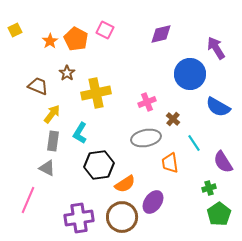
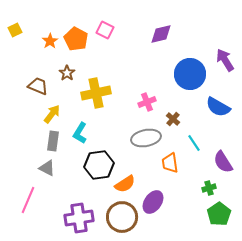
purple arrow: moved 9 px right, 12 px down
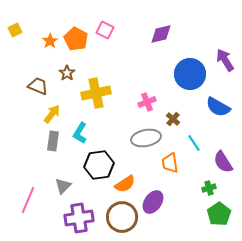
gray triangle: moved 16 px right, 18 px down; rotated 48 degrees clockwise
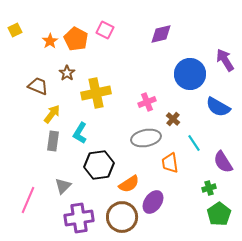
orange semicircle: moved 4 px right
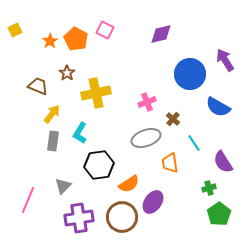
gray ellipse: rotated 8 degrees counterclockwise
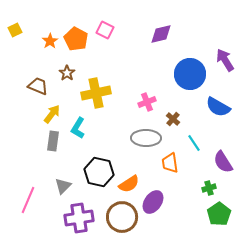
cyan L-shape: moved 2 px left, 5 px up
gray ellipse: rotated 20 degrees clockwise
black hexagon: moved 7 px down; rotated 20 degrees clockwise
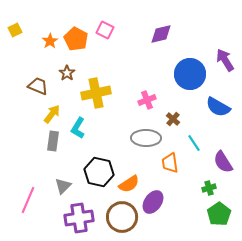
pink cross: moved 2 px up
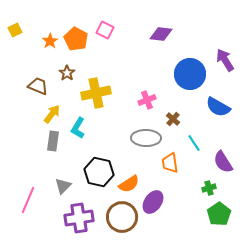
purple diamond: rotated 20 degrees clockwise
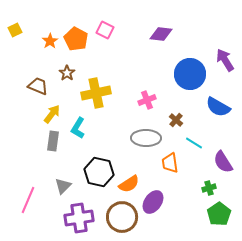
brown cross: moved 3 px right, 1 px down
cyan line: rotated 24 degrees counterclockwise
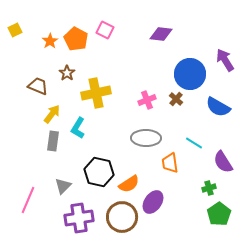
brown cross: moved 21 px up
